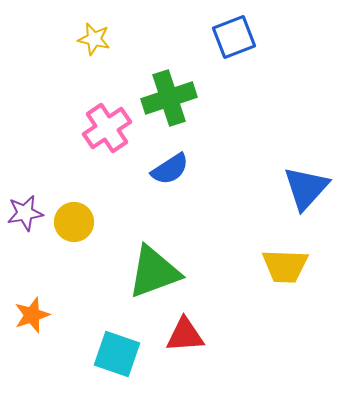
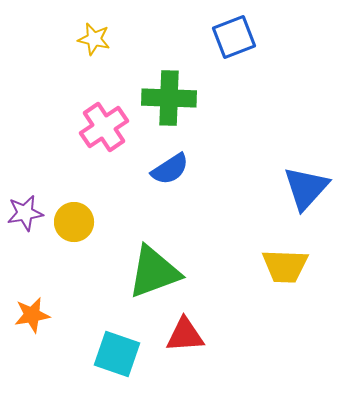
green cross: rotated 20 degrees clockwise
pink cross: moved 3 px left, 1 px up
orange star: rotated 9 degrees clockwise
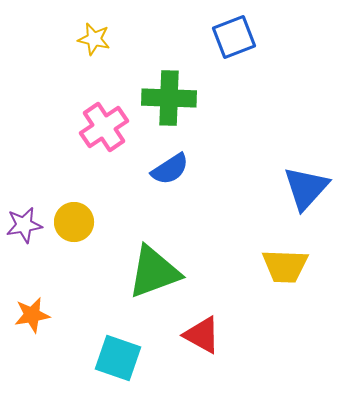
purple star: moved 1 px left, 12 px down
red triangle: moved 17 px right; rotated 33 degrees clockwise
cyan square: moved 1 px right, 4 px down
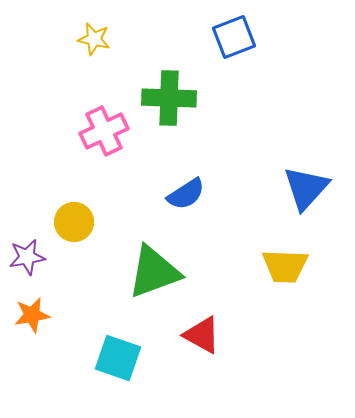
pink cross: moved 4 px down; rotated 9 degrees clockwise
blue semicircle: moved 16 px right, 25 px down
purple star: moved 3 px right, 32 px down
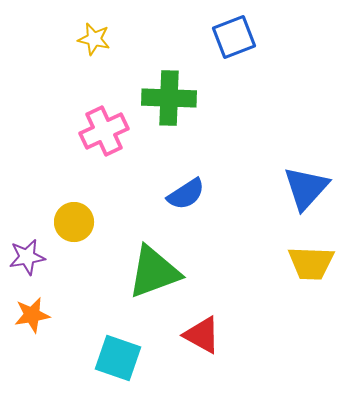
yellow trapezoid: moved 26 px right, 3 px up
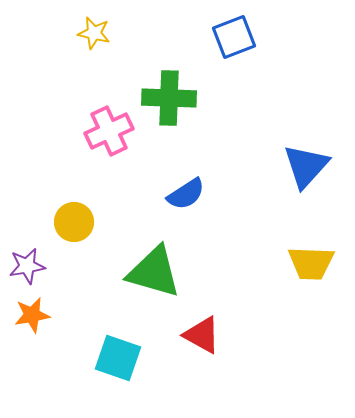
yellow star: moved 6 px up
pink cross: moved 5 px right
blue triangle: moved 22 px up
purple star: moved 9 px down
green triangle: rotated 36 degrees clockwise
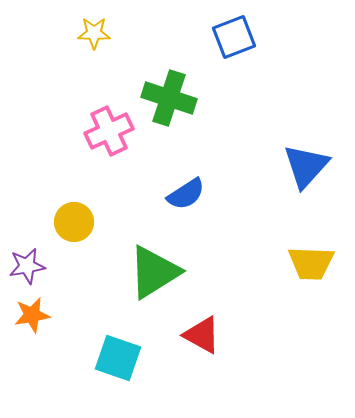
yellow star: rotated 12 degrees counterclockwise
green cross: rotated 16 degrees clockwise
green triangle: rotated 48 degrees counterclockwise
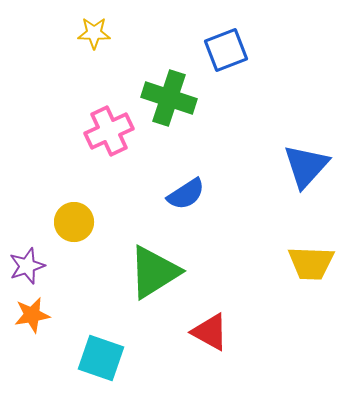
blue square: moved 8 px left, 13 px down
purple star: rotated 9 degrees counterclockwise
red triangle: moved 8 px right, 3 px up
cyan square: moved 17 px left
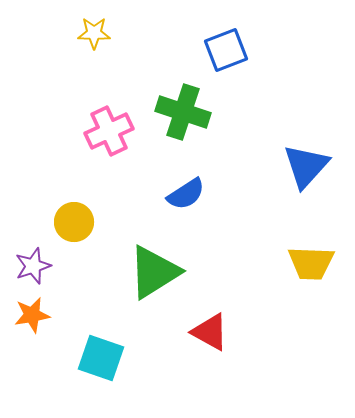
green cross: moved 14 px right, 14 px down
purple star: moved 6 px right
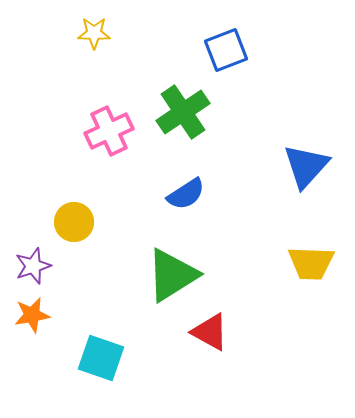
green cross: rotated 38 degrees clockwise
green triangle: moved 18 px right, 3 px down
